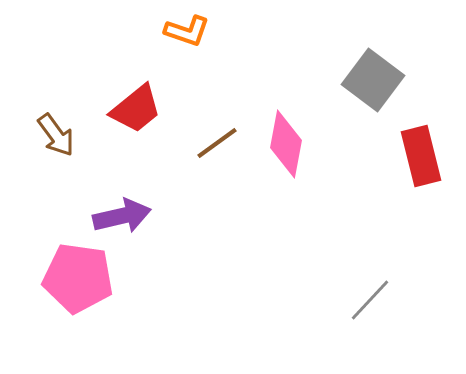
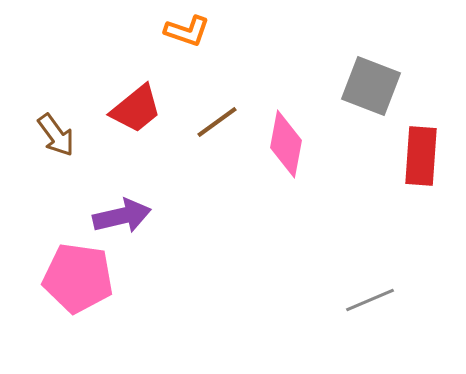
gray square: moved 2 px left, 6 px down; rotated 16 degrees counterclockwise
brown line: moved 21 px up
red rectangle: rotated 18 degrees clockwise
gray line: rotated 24 degrees clockwise
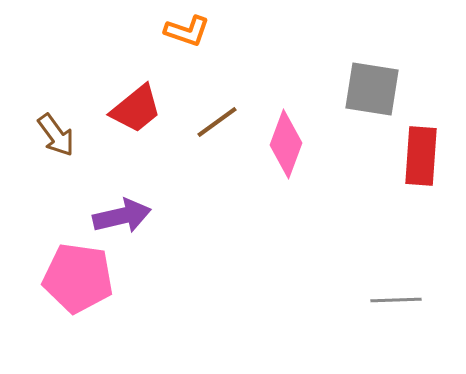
gray square: moved 1 px right, 3 px down; rotated 12 degrees counterclockwise
pink diamond: rotated 10 degrees clockwise
gray line: moved 26 px right; rotated 21 degrees clockwise
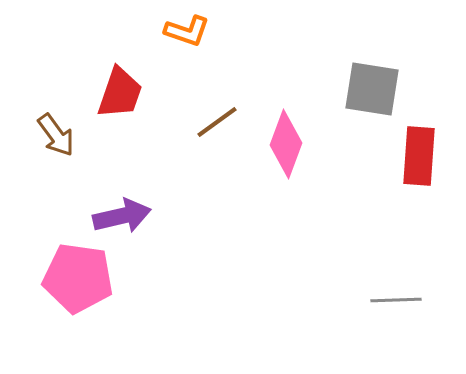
red trapezoid: moved 16 px left, 16 px up; rotated 32 degrees counterclockwise
red rectangle: moved 2 px left
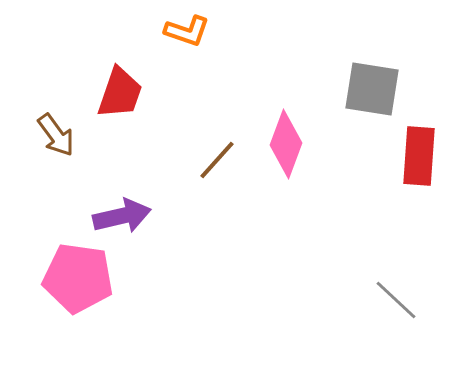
brown line: moved 38 px down; rotated 12 degrees counterclockwise
gray line: rotated 45 degrees clockwise
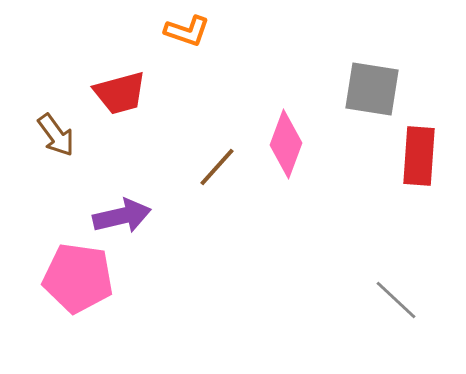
red trapezoid: rotated 56 degrees clockwise
brown line: moved 7 px down
